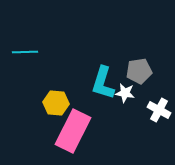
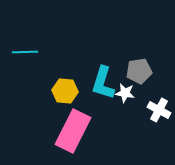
yellow hexagon: moved 9 px right, 12 px up
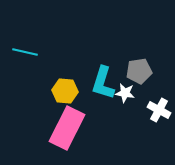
cyan line: rotated 15 degrees clockwise
pink rectangle: moved 6 px left, 3 px up
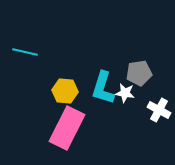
gray pentagon: moved 2 px down
cyan L-shape: moved 5 px down
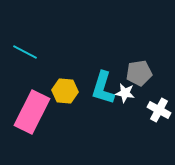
cyan line: rotated 15 degrees clockwise
pink rectangle: moved 35 px left, 16 px up
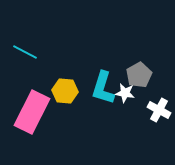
gray pentagon: moved 2 px down; rotated 20 degrees counterclockwise
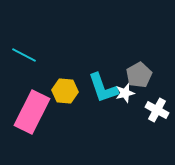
cyan line: moved 1 px left, 3 px down
cyan L-shape: rotated 36 degrees counterclockwise
white star: rotated 24 degrees counterclockwise
white cross: moved 2 px left
